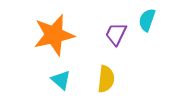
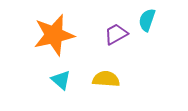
purple trapezoid: rotated 35 degrees clockwise
yellow semicircle: rotated 92 degrees counterclockwise
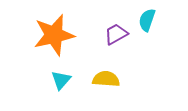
cyan triangle: rotated 30 degrees clockwise
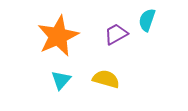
orange star: moved 4 px right, 1 px down; rotated 12 degrees counterclockwise
yellow semicircle: rotated 12 degrees clockwise
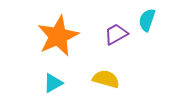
cyan triangle: moved 8 px left, 3 px down; rotated 20 degrees clockwise
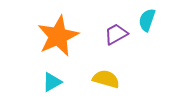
cyan triangle: moved 1 px left, 1 px up
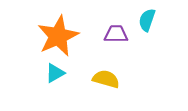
purple trapezoid: rotated 30 degrees clockwise
cyan triangle: moved 3 px right, 9 px up
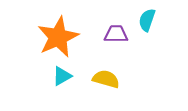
orange star: moved 1 px down
cyan triangle: moved 7 px right, 3 px down
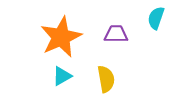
cyan semicircle: moved 9 px right, 2 px up
orange star: moved 3 px right
yellow semicircle: rotated 64 degrees clockwise
